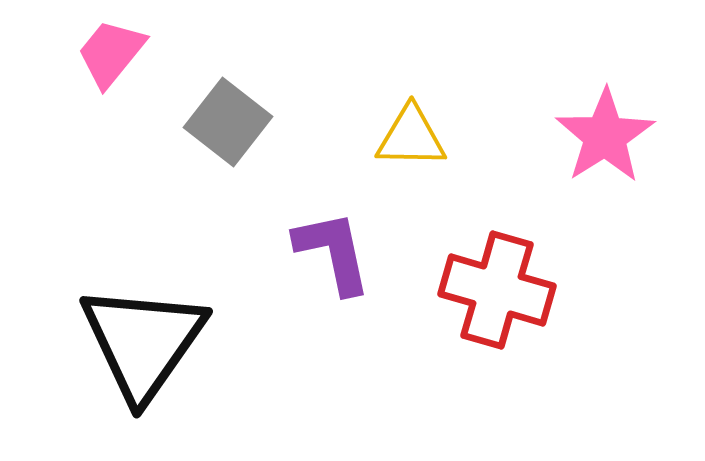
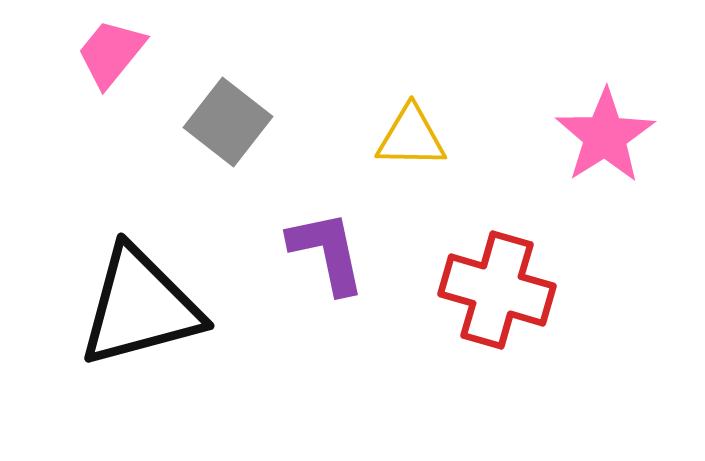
purple L-shape: moved 6 px left
black triangle: moved 3 px left, 35 px up; rotated 40 degrees clockwise
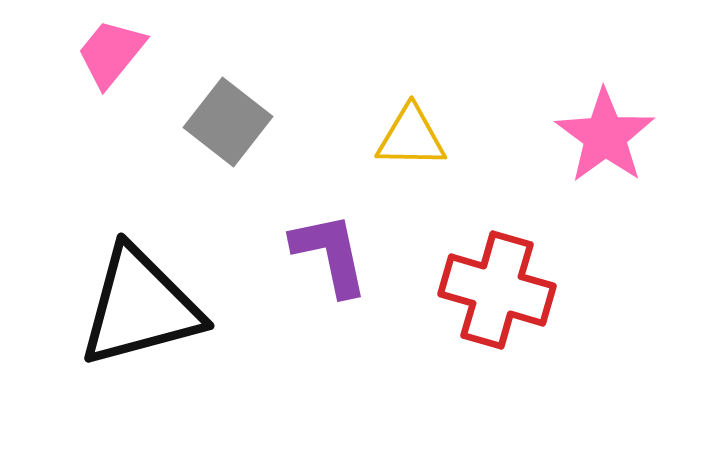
pink star: rotated 4 degrees counterclockwise
purple L-shape: moved 3 px right, 2 px down
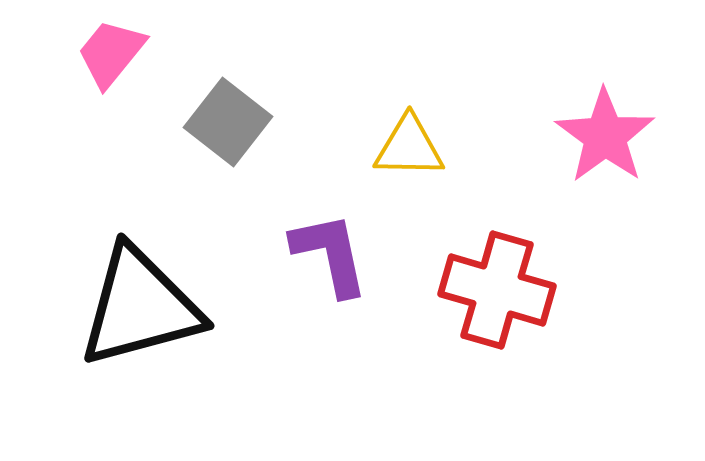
yellow triangle: moved 2 px left, 10 px down
